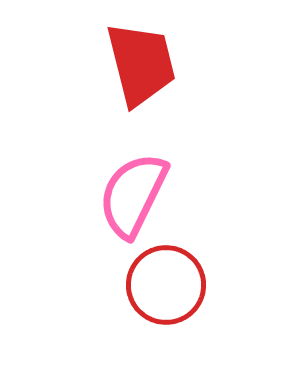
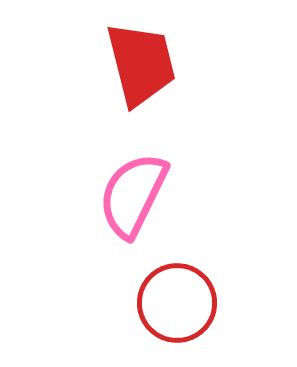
red circle: moved 11 px right, 18 px down
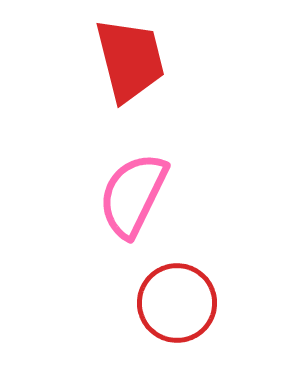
red trapezoid: moved 11 px left, 4 px up
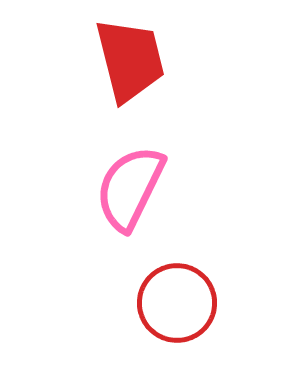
pink semicircle: moved 3 px left, 7 px up
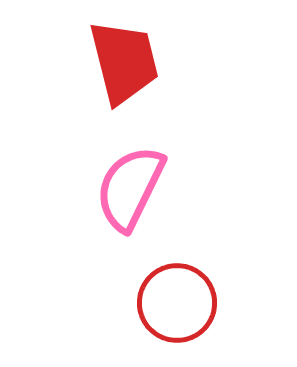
red trapezoid: moved 6 px left, 2 px down
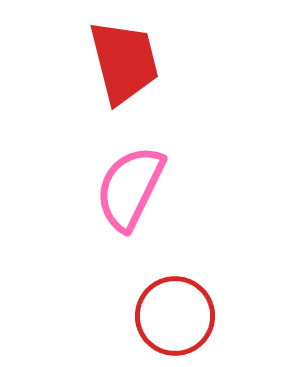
red circle: moved 2 px left, 13 px down
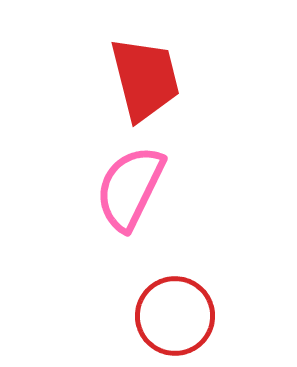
red trapezoid: moved 21 px right, 17 px down
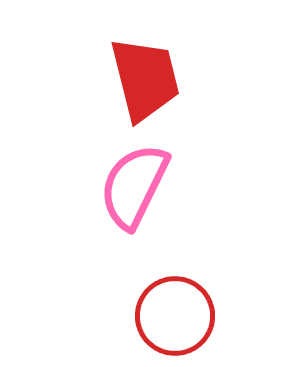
pink semicircle: moved 4 px right, 2 px up
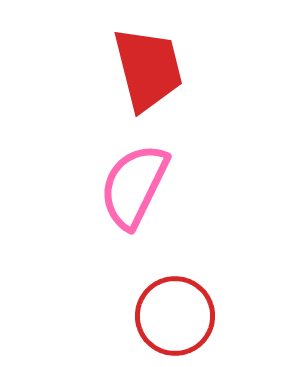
red trapezoid: moved 3 px right, 10 px up
